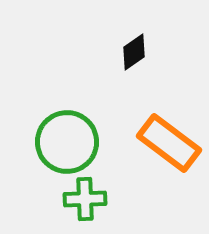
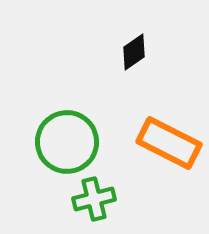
orange rectangle: rotated 10 degrees counterclockwise
green cross: moved 9 px right; rotated 12 degrees counterclockwise
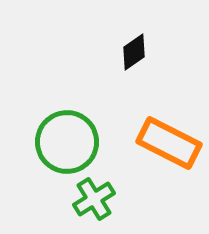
green cross: rotated 18 degrees counterclockwise
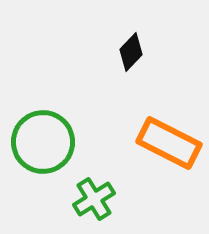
black diamond: moved 3 px left; rotated 12 degrees counterclockwise
green circle: moved 24 px left
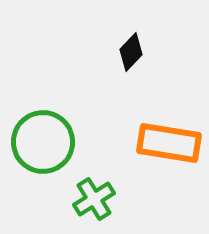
orange rectangle: rotated 18 degrees counterclockwise
